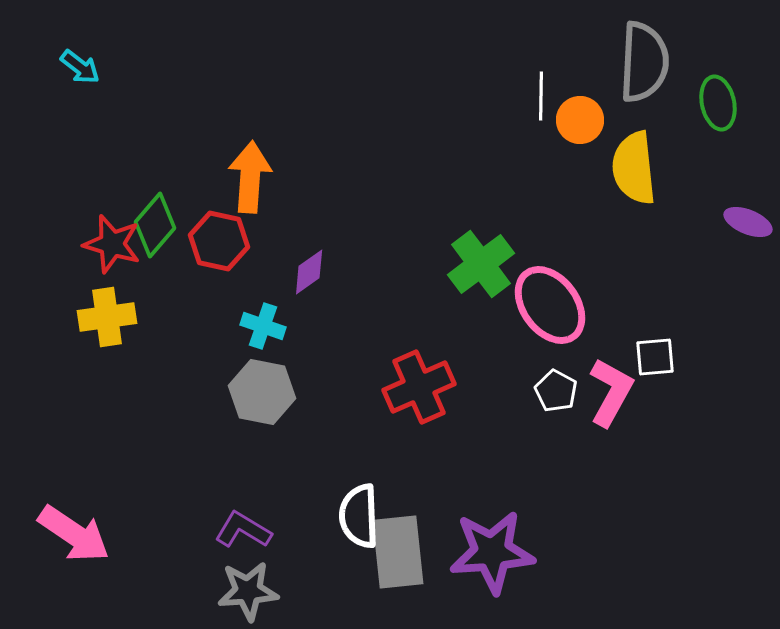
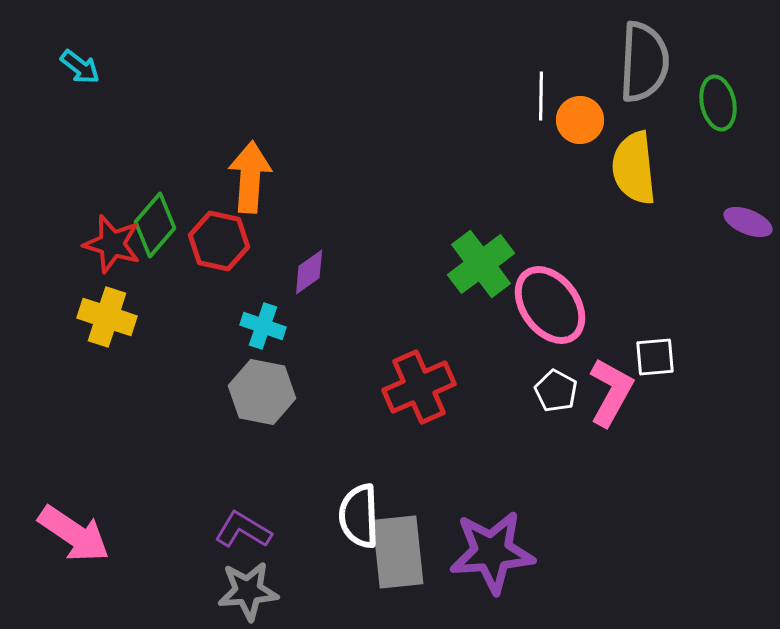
yellow cross: rotated 26 degrees clockwise
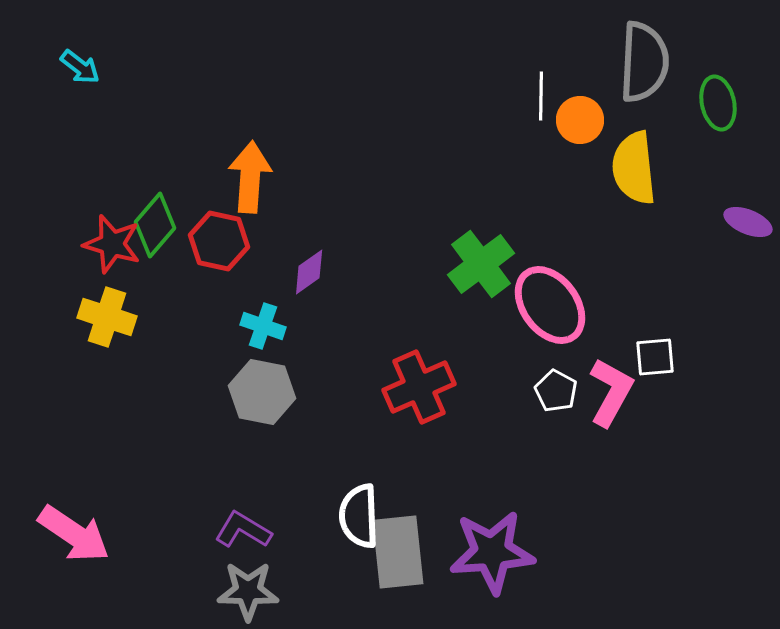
gray star: rotated 6 degrees clockwise
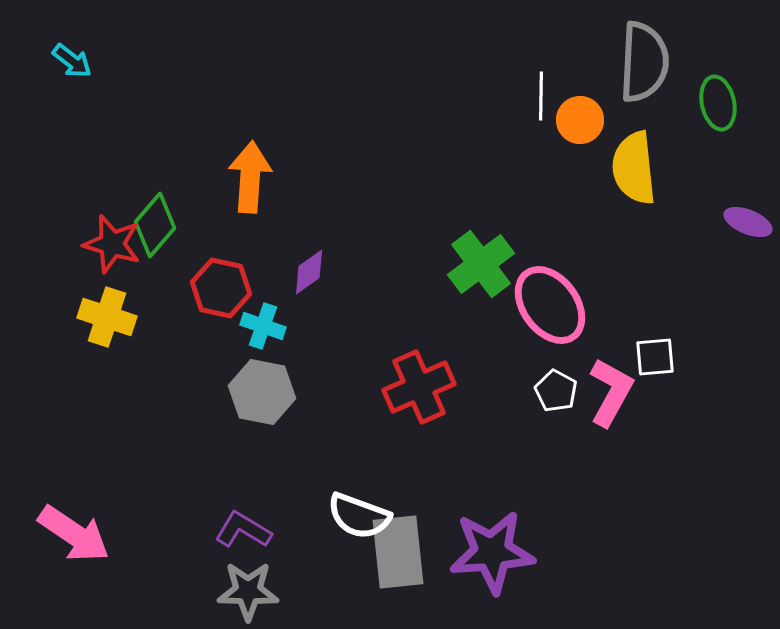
cyan arrow: moved 8 px left, 6 px up
red hexagon: moved 2 px right, 47 px down
white semicircle: rotated 68 degrees counterclockwise
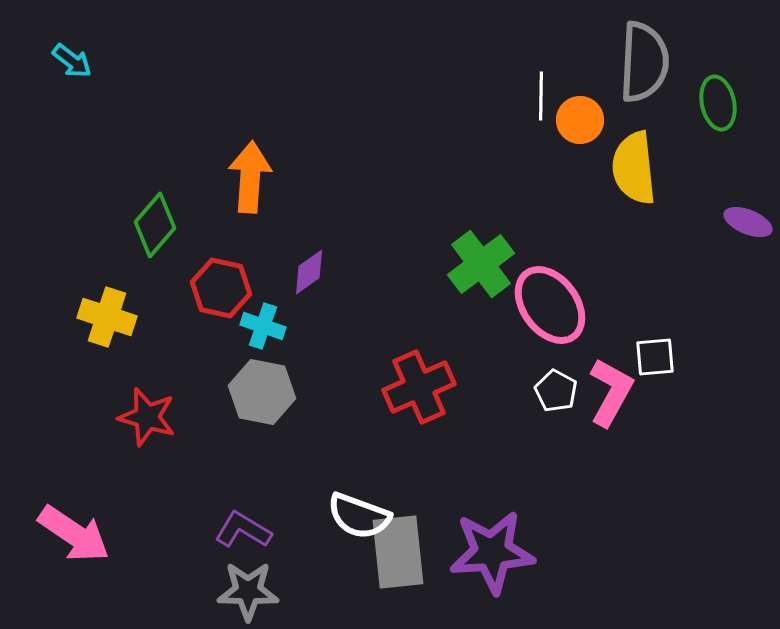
red star: moved 35 px right, 173 px down
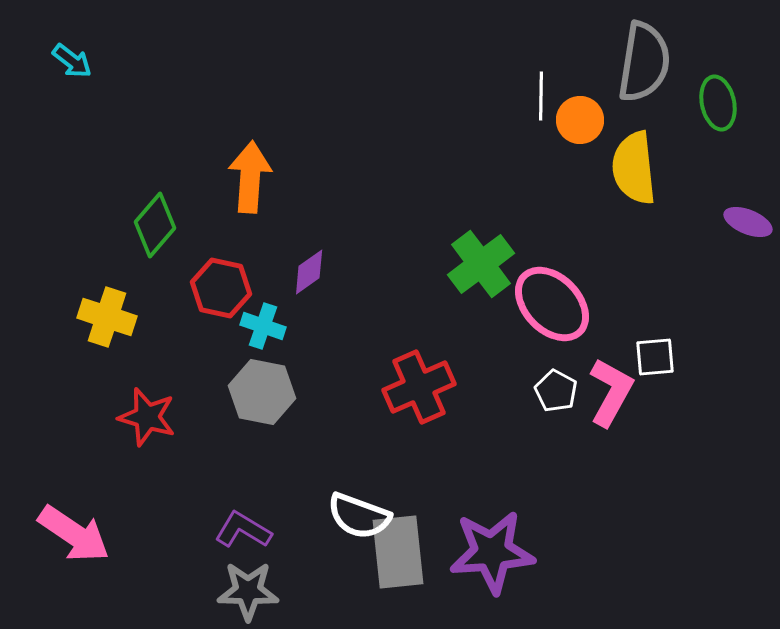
gray semicircle: rotated 6 degrees clockwise
pink ellipse: moved 2 px right, 1 px up; rotated 8 degrees counterclockwise
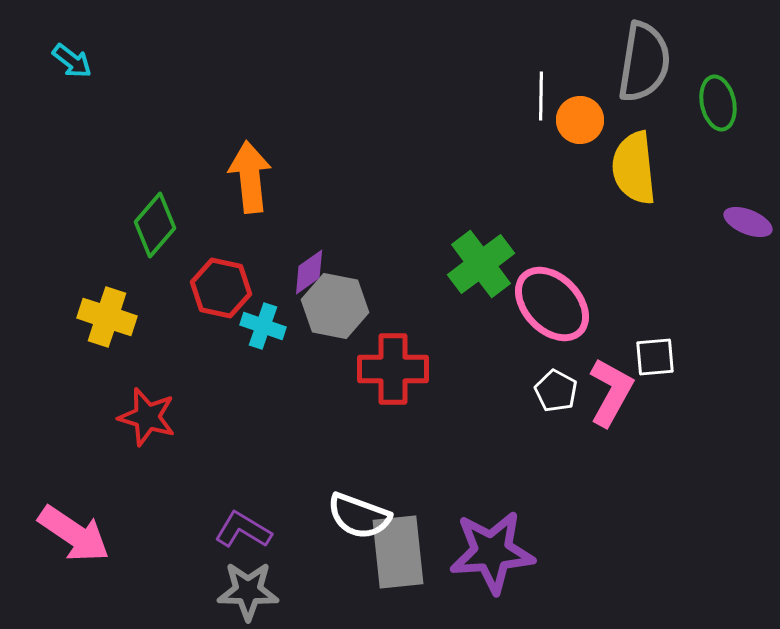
orange arrow: rotated 10 degrees counterclockwise
red cross: moved 26 px left, 18 px up; rotated 24 degrees clockwise
gray hexagon: moved 73 px right, 86 px up
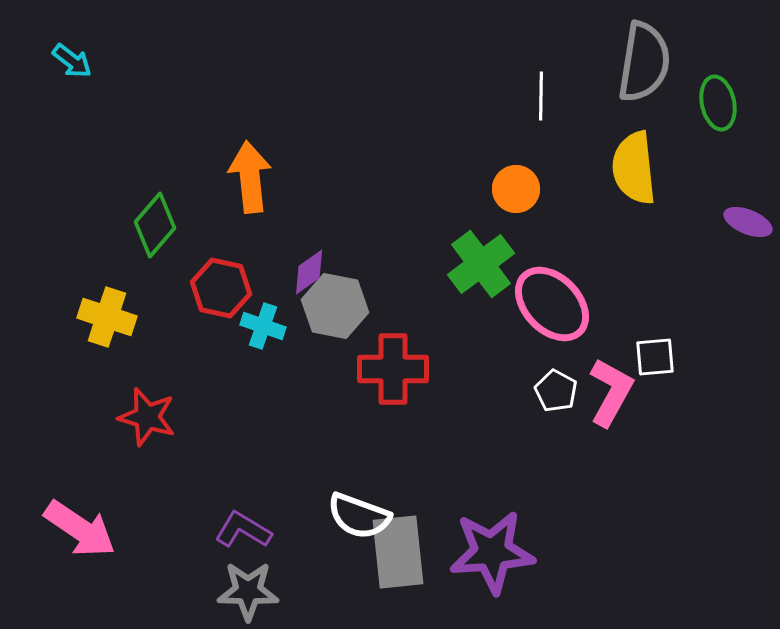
orange circle: moved 64 px left, 69 px down
pink arrow: moved 6 px right, 5 px up
